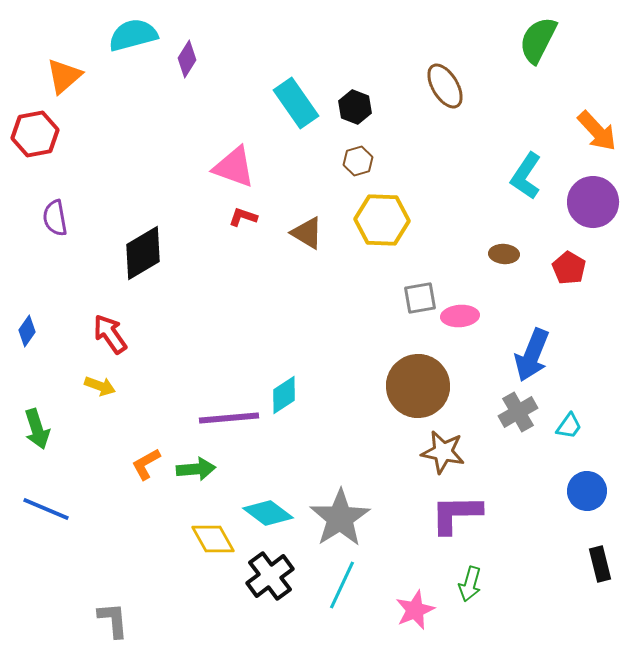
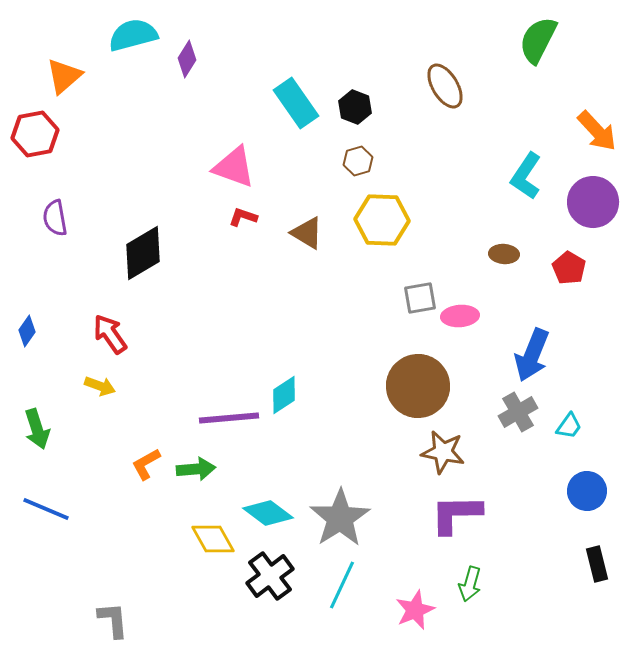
black rectangle at (600, 564): moved 3 px left
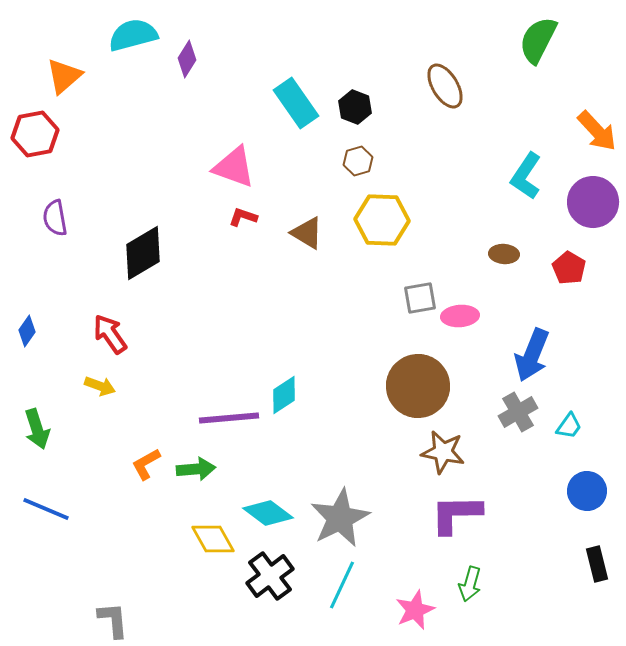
gray star at (340, 518): rotated 6 degrees clockwise
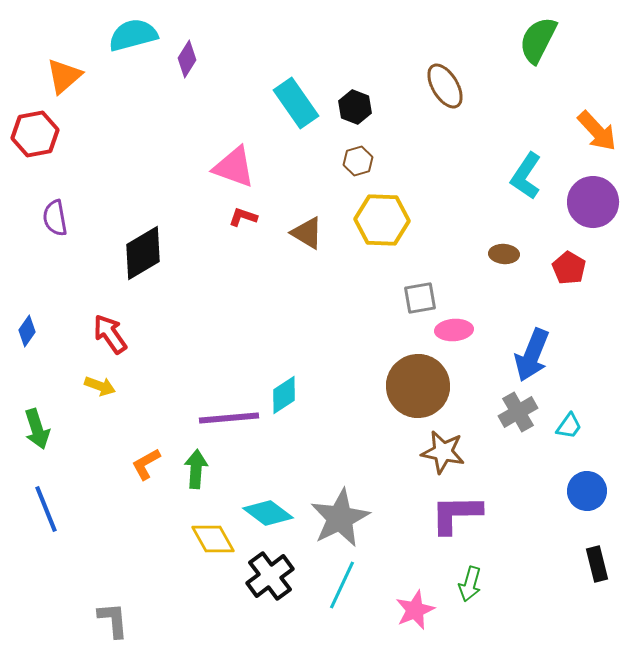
pink ellipse at (460, 316): moved 6 px left, 14 px down
green arrow at (196, 469): rotated 81 degrees counterclockwise
blue line at (46, 509): rotated 45 degrees clockwise
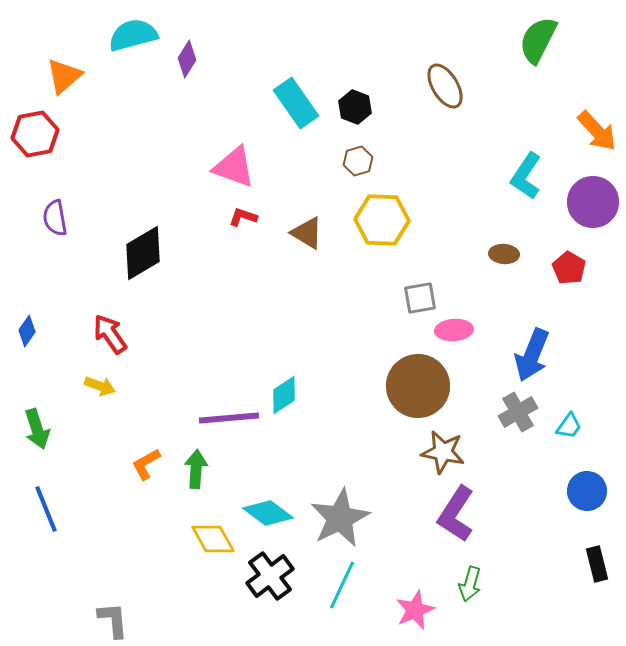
purple L-shape at (456, 514): rotated 56 degrees counterclockwise
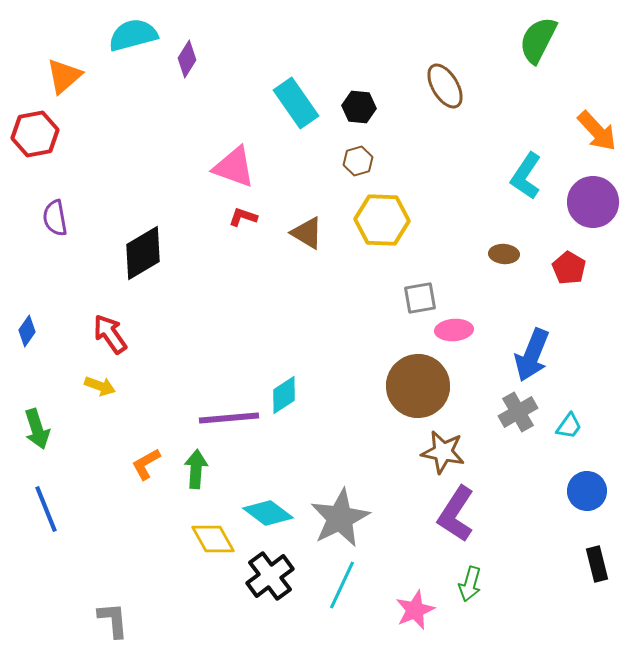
black hexagon at (355, 107): moved 4 px right; rotated 16 degrees counterclockwise
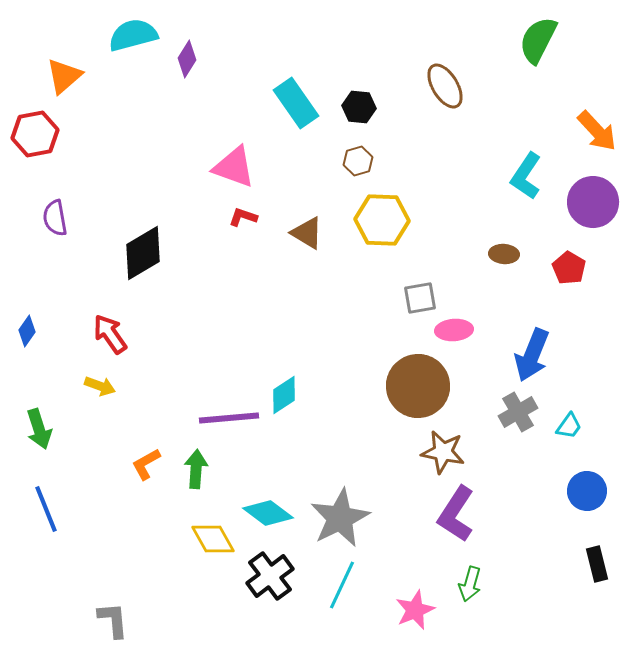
green arrow at (37, 429): moved 2 px right
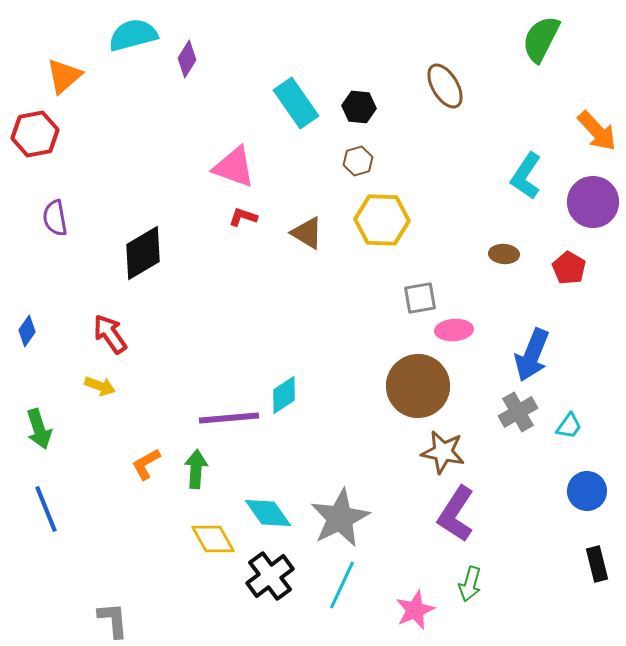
green semicircle at (538, 40): moved 3 px right, 1 px up
cyan diamond at (268, 513): rotated 18 degrees clockwise
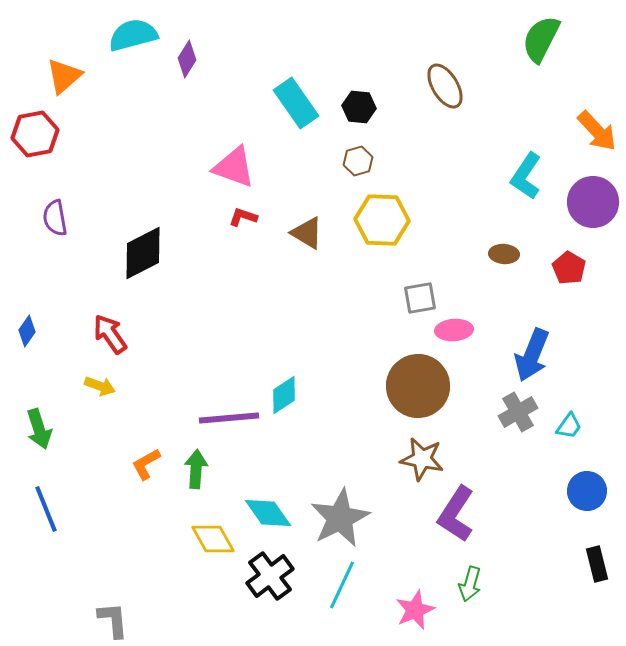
black diamond at (143, 253): rotated 4 degrees clockwise
brown star at (443, 452): moved 21 px left, 7 px down
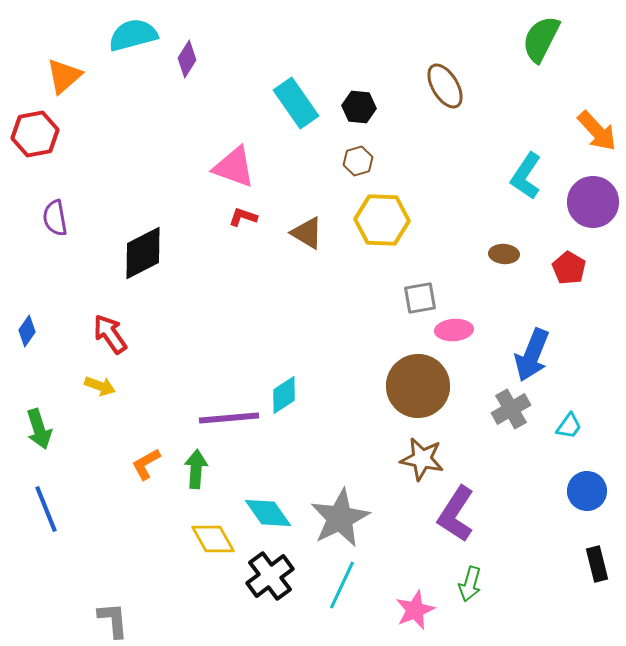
gray cross at (518, 412): moved 7 px left, 3 px up
